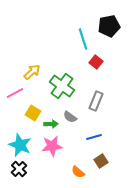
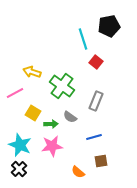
yellow arrow: rotated 120 degrees counterclockwise
brown square: rotated 24 degrees clockwise
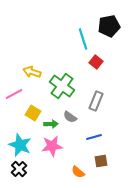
pink line: moved 1 px left, 1 px down
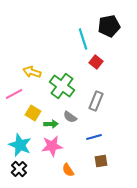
orange semicircle: moved 10 px left, 2 px up; rotated 16 degrees clockwise
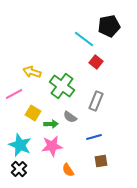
cyan line: moved 1 px right; rotated 35 degrees counterclockwise
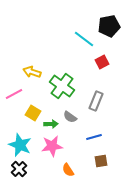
red square: moved 6 px right; rotated 24 degrees clockwise
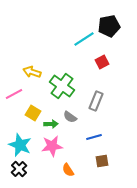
cyan line: rotated 70 degrees counterclockwise
brown square: moved 1 px right
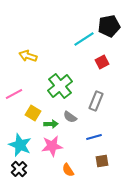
yellow arrow: moved 4 px left, 16 px up
green cross: moved 2 px left; rotated 15 degrees clockwise
